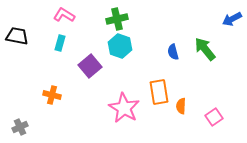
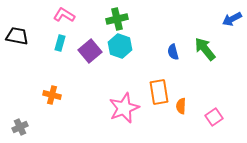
purple square: moved 15 px up
pink star: rotated 20 degrees clockwise
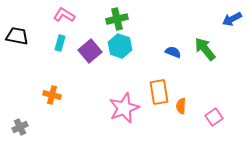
blue semicircle: rotated 126 degrees clockwise
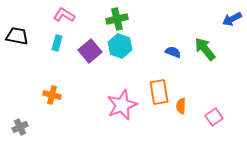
cyan rectangle: moved 3 px left
pink star: moved 2 px left, 3 px up
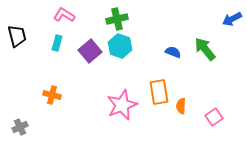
black trapezoid: rotated 65 degrees clockwise
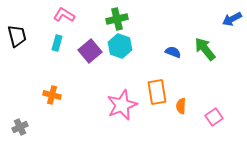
orange rectangle: moved 2 px left
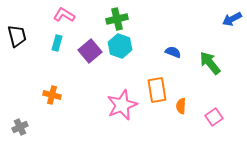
green arrow: moved 5 px right, 14 px down
orange rectangle: moved 2 px up
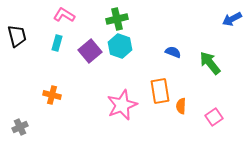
orange rectangle: moved 3 px right, 1 px down
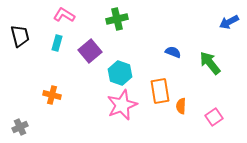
blue arrow: moved 3 px left, 3 px down
black trapezoid: moved 3 px right
cyan hexagon: moved 27 px down
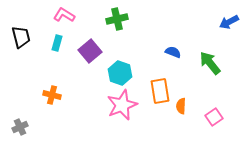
black trapezoid: moved 1 px right, 1 px down
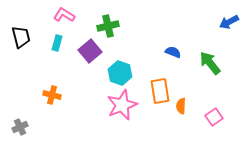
green cross: moved 9 px left, 7 px down
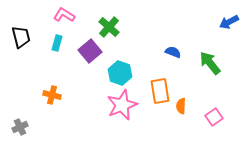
green cross: moved 1 px right, 1 px down; rotated 35 degrees counterclockwise
